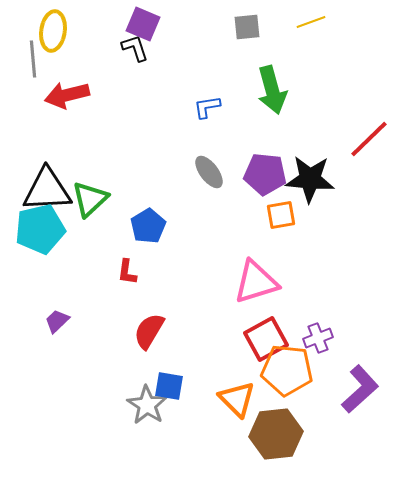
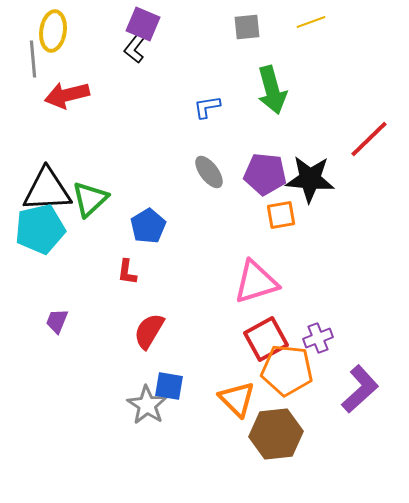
black L-shape: rotated 124 degrees counterclockwise
purple trapezoid: rotated 24 degrees counterclockwise
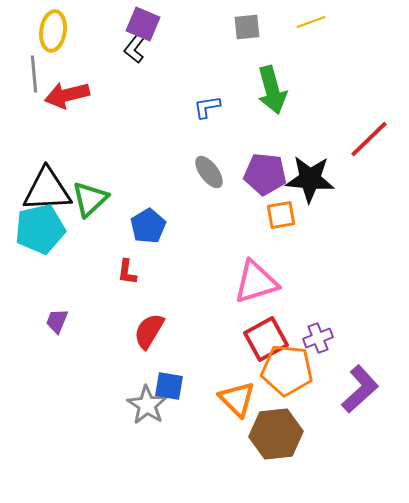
gray line: moved 1 px right, 15 px down
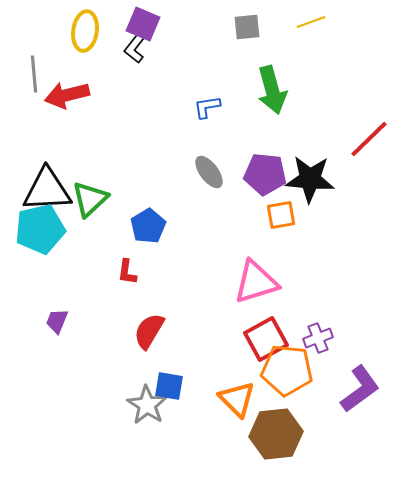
yellow ellipse: moved 32 px right
purple L-shape: rotated 6 degrees clockwise
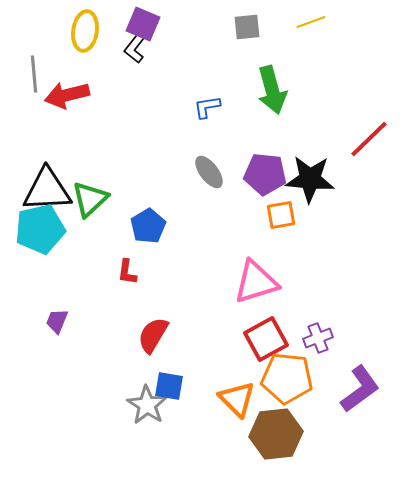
red semicircle: moved 4 px right, 4 px down
orange pentagon: moved 8 px down
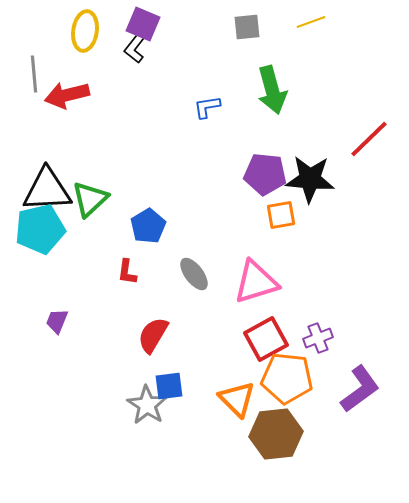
gray ellipse: moved 15 px left, 102 px down
blue square: rotated 16 degrees counterclockwise
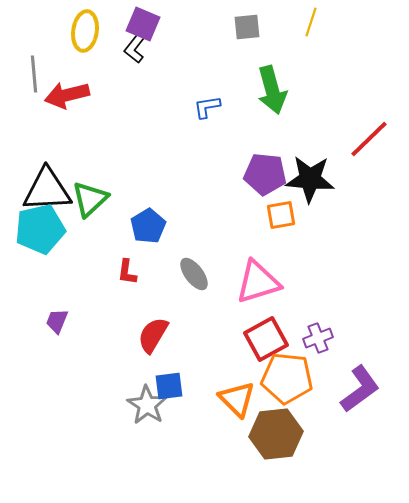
yellow line: rotated 52 degrees counterclockwise
pink triangle: moved 2 px right
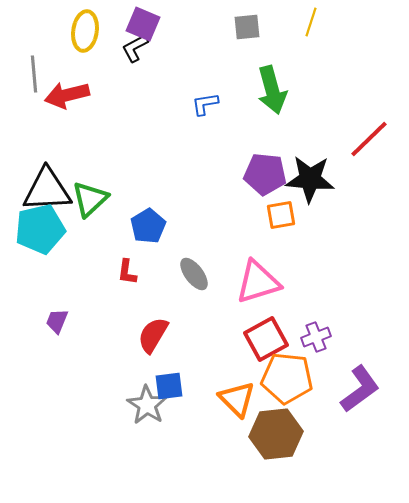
black L-shape: rotated 24 degrees clockwise
blue L-shape: moved 2 px left, 3 px up
purple cross: moved 2 px left, 1 px up
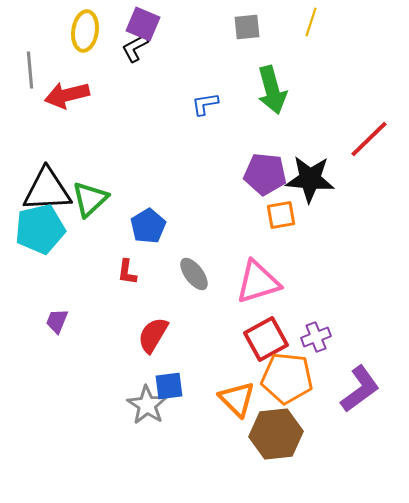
gray line: moved 4 px left, 4 px up
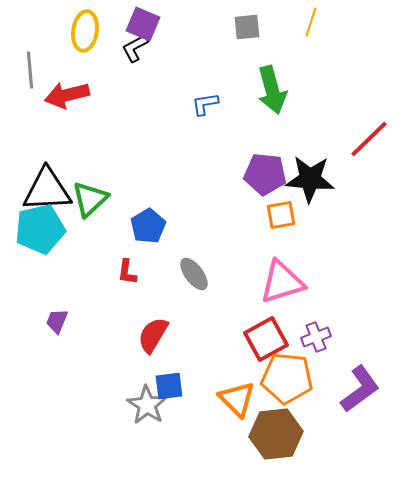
pink triangle: moved 24 px right
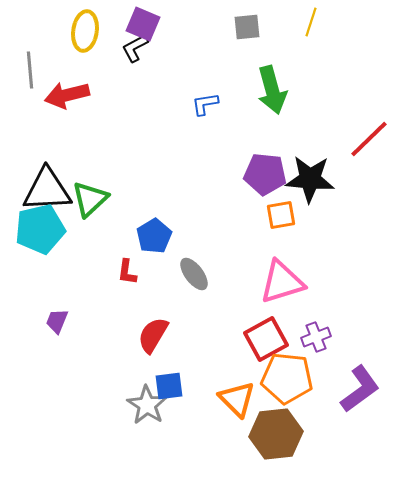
blue pentagon: moved 6 px right, 10 px down
